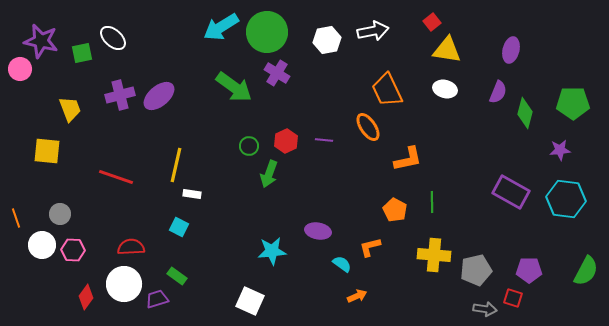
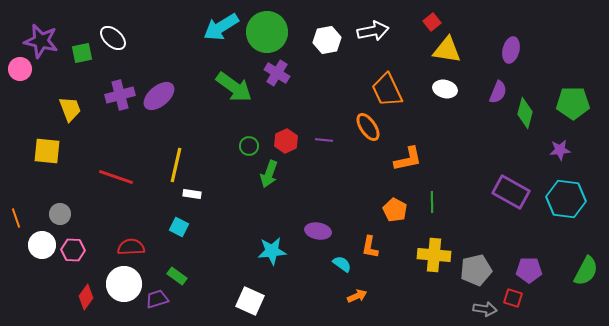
orange L-shape at (370, 247): rotated 65 degrees counterclockwise
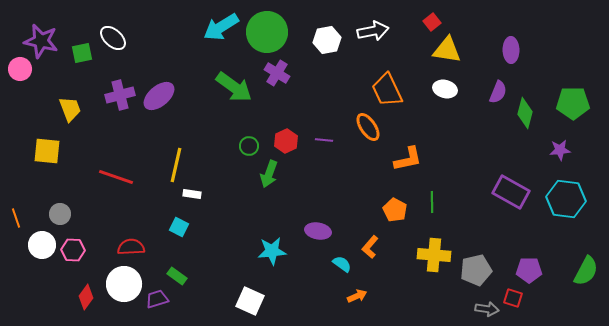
purple ellipse at (511, 50): rotated 15 degrees counterclockwise
orange L-shape at (370, 247): rotated 30 degrees clockwise
gray arrow at (485, 309): moved 2 px right
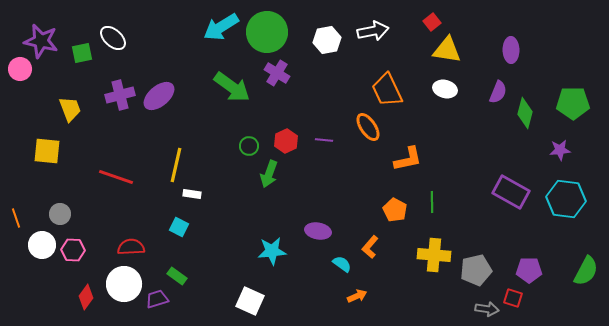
green arrow at (234, 87): moved 2 px left
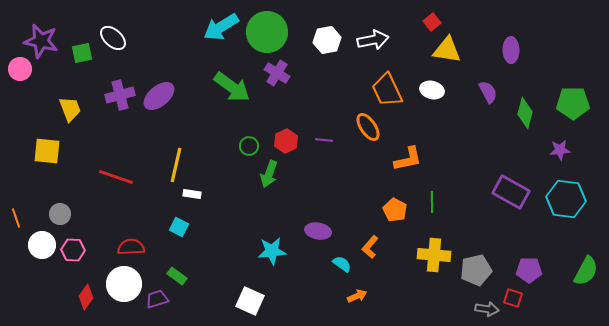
white arrow at (373, 31): moved 9 px down
white ellipse at (445, 89): moved 13 px left, 1 px down
purple semicircle at (498, 92): moved 10 px left; rotated 50 degrees counterclockwise
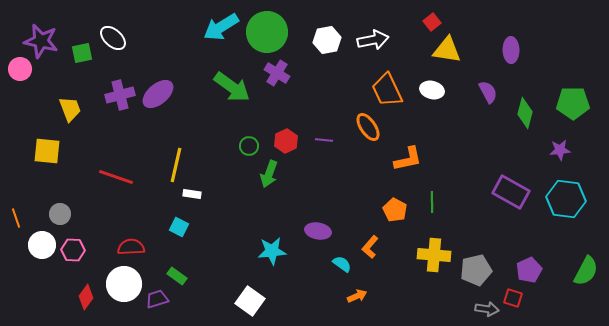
purple ellipse at (159, 96): moved 1 px left, 2 px up
purple pentagon at (529, 270): rotated 25 degrees counterclockwise
white square at (250, 301): rotated 12 degrees clockwise
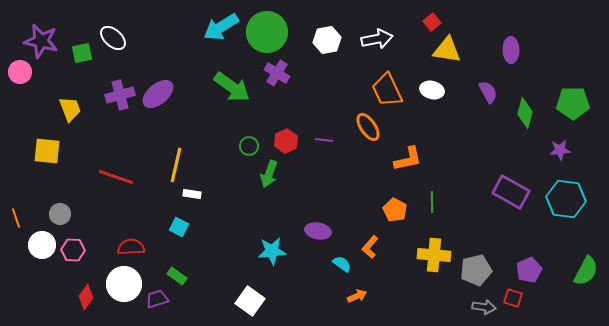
white arrow at (373, 40): moved 4 px right, 1 px up
pink circle at (20, 69): moved 3 px down
gray arrow at (487, 309): moved 3 px left, 2 px up
